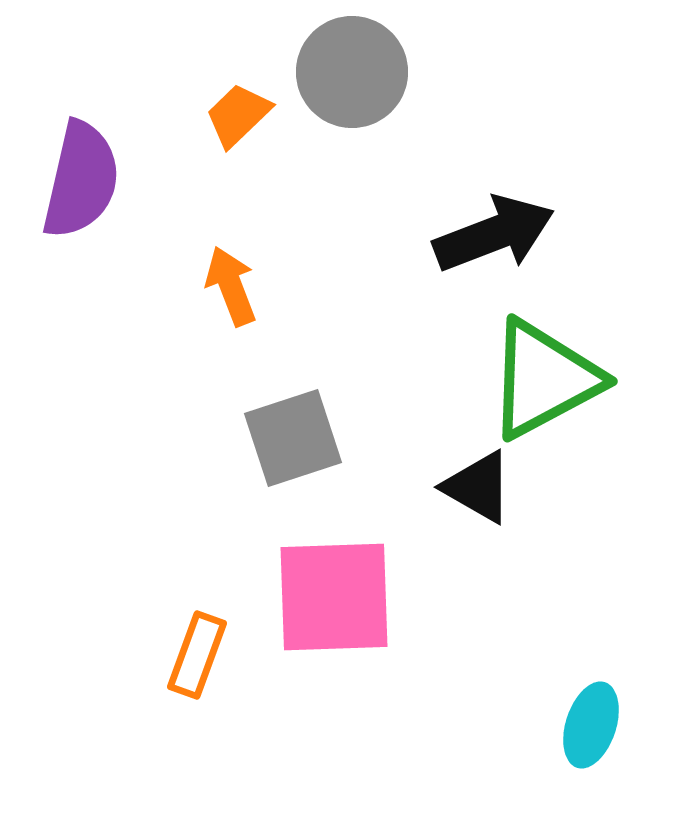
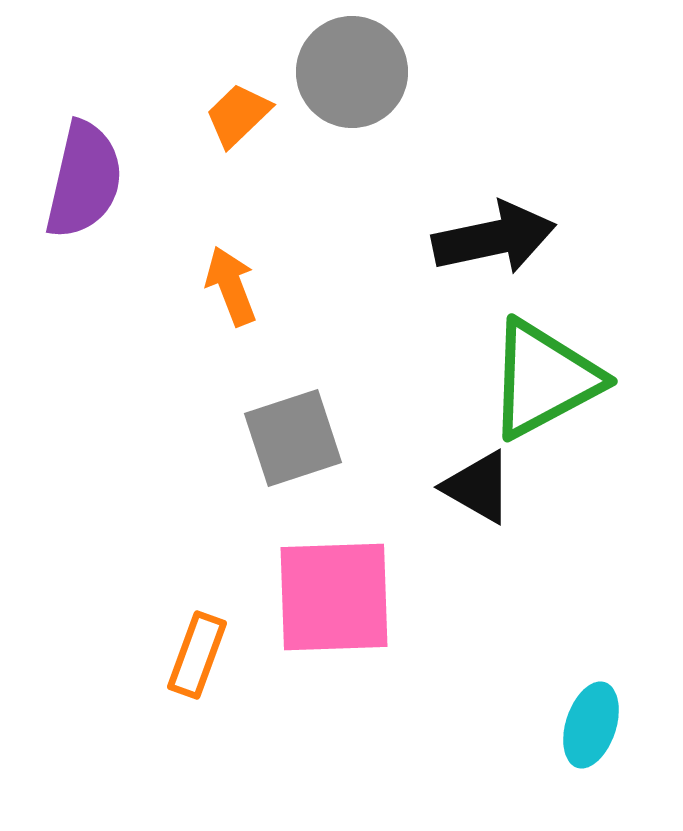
purple semicircle: moved 3 px right
black arrow: moved 4 px down; rotated 9 degrees clockwise
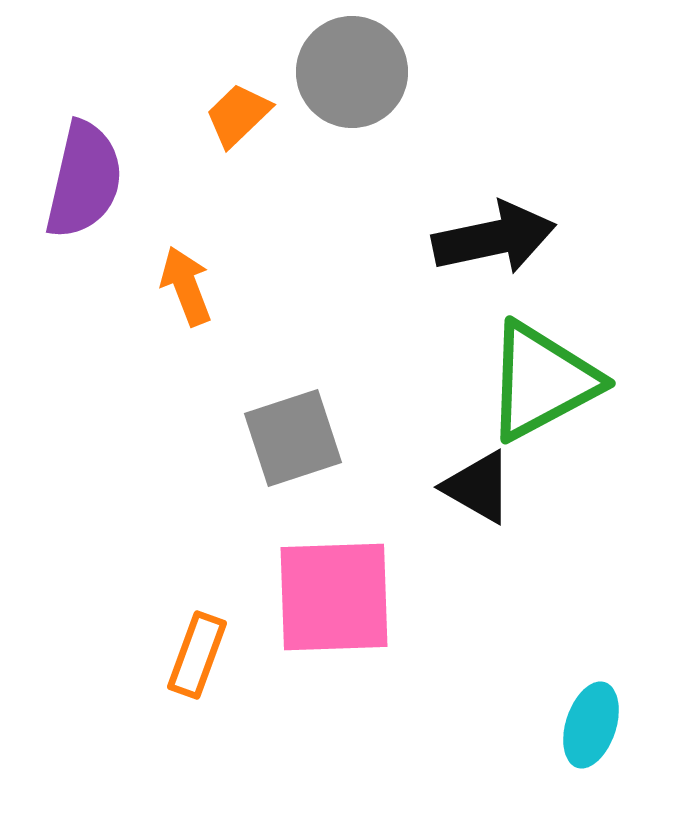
orange arrow: moved 45 px left
green triangle: moved 2 px left, 2 px down
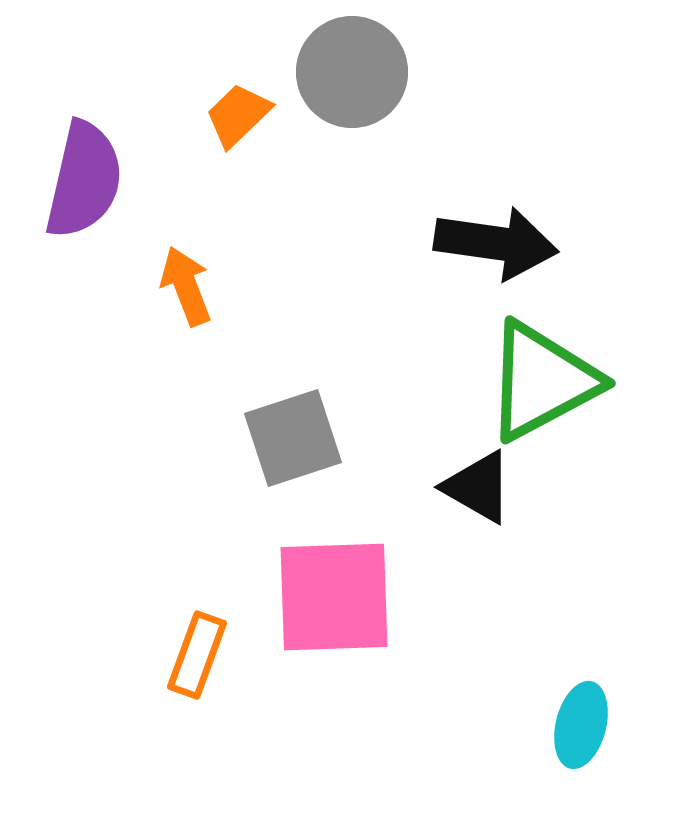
black arrow: moved 2 px right, 5 px down; rotated 20 degrees clockwise
cyan ellipse: moved 10 px left; rotated 4 degrees counterclockwise
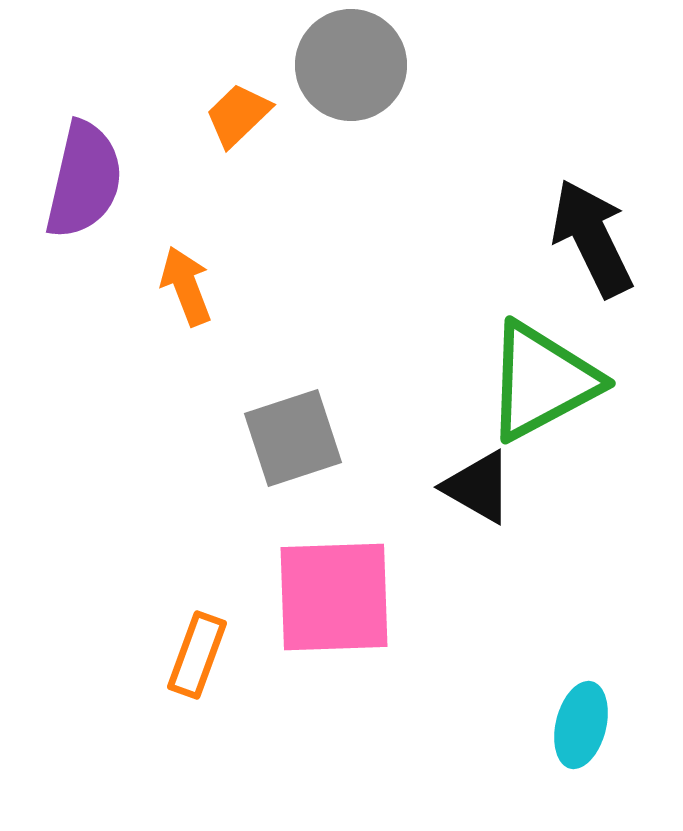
gray circle: moved 1 px left, 7 px up
black arrow: moved 96 px right, 5 px up; rotated 124 degrees counterclockwise
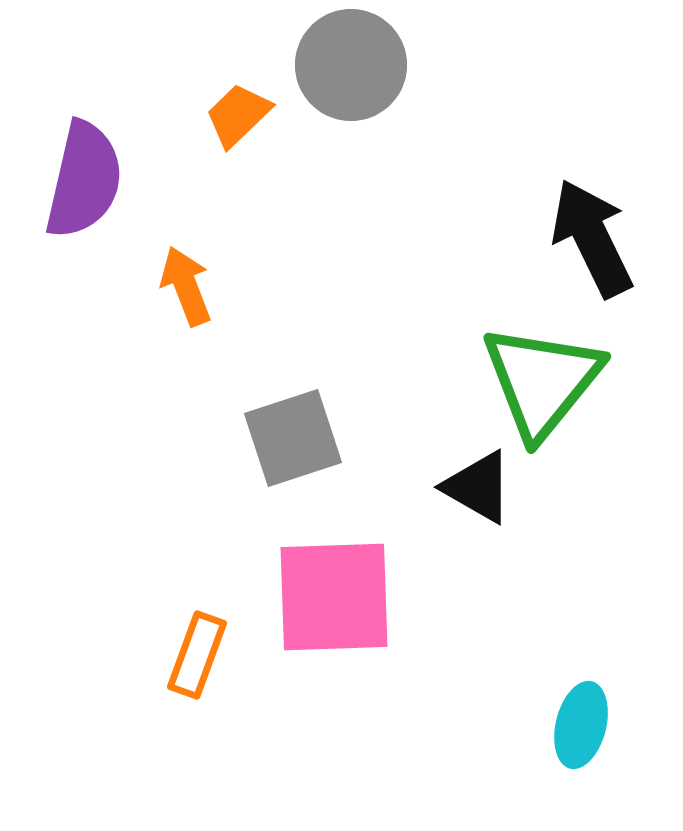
green triangle: rotated 23 degrees counterclockwise
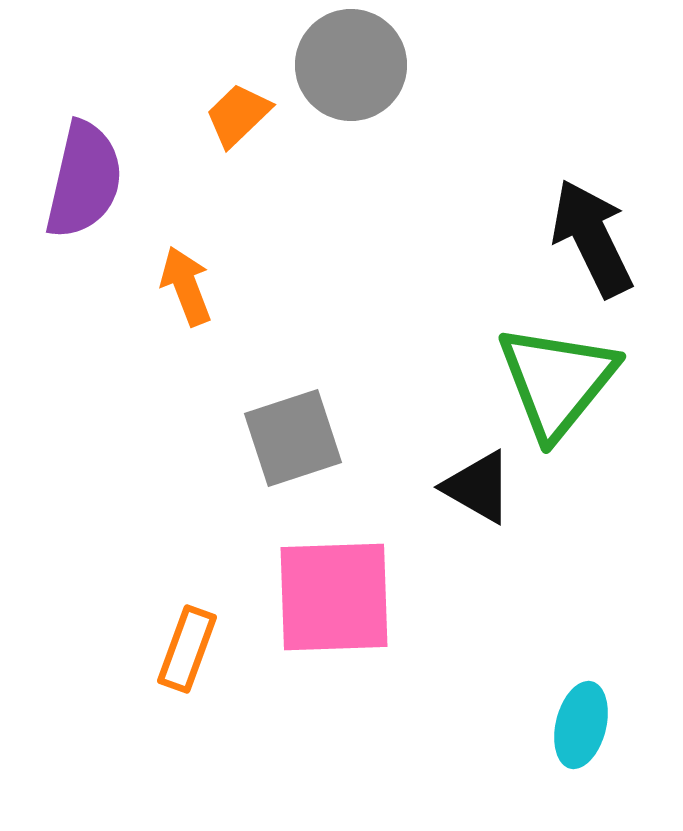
green triangle: moved 15 px right
orange rectangle: moved 10 px left, 6 px up
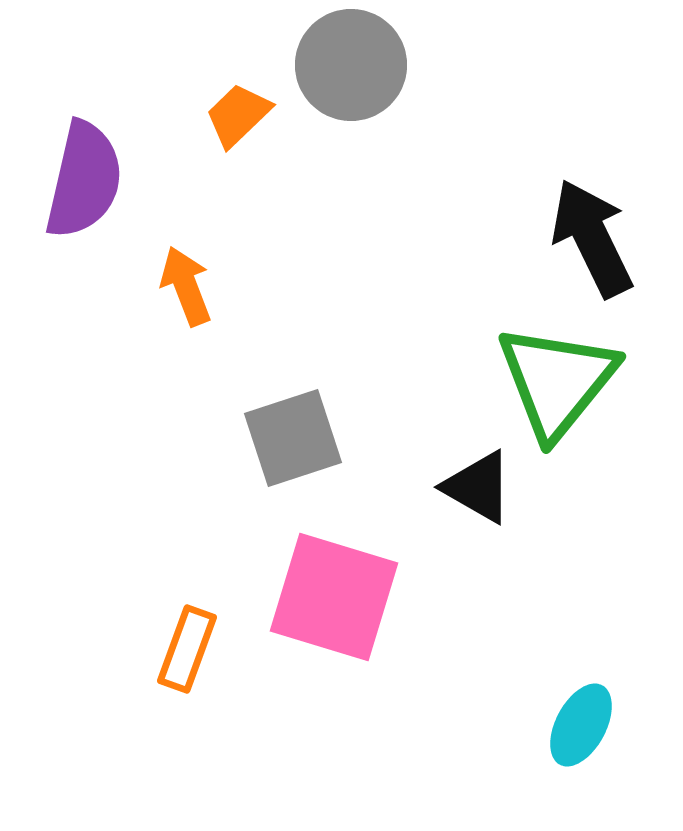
pink square: rotated 19 degrees clockwise
cyan ellipse: rotated 14 degrees clockwise
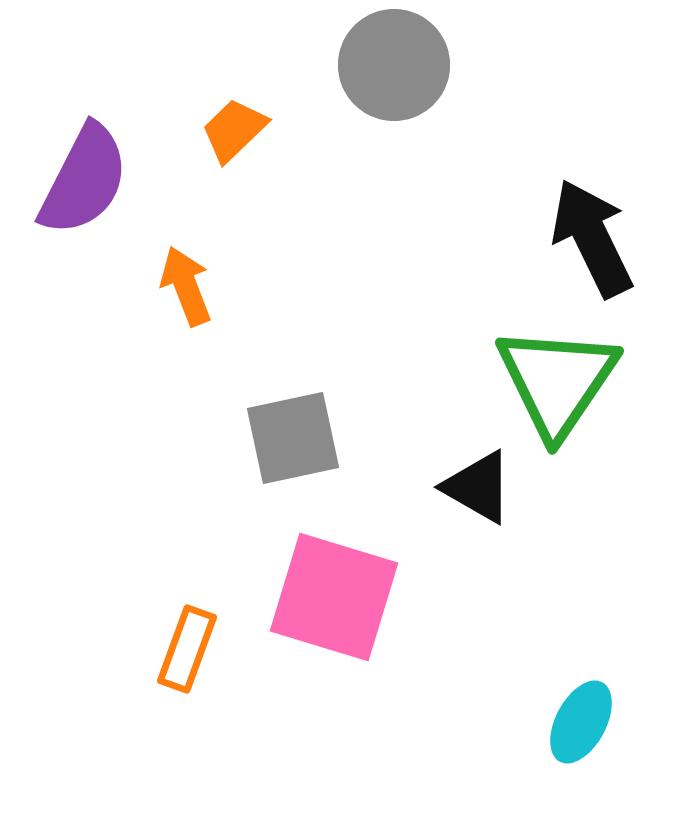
gray circle: moved 43 px right
orange trapezoid: moved 4 px left, 15 px down
purple semicircle: rotated 14 degrees clockwise
green triangle: rotated 5 degrees counterclockwise
gray square: rotated 6 degrees clockwise
cyan ellipse: moved 3 px up
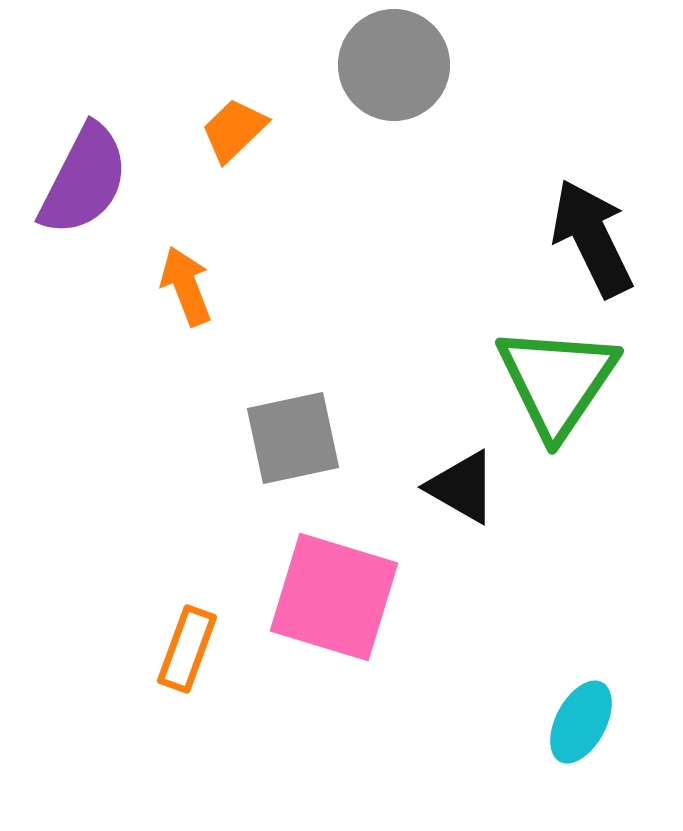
black triangle: moved 16 px left
